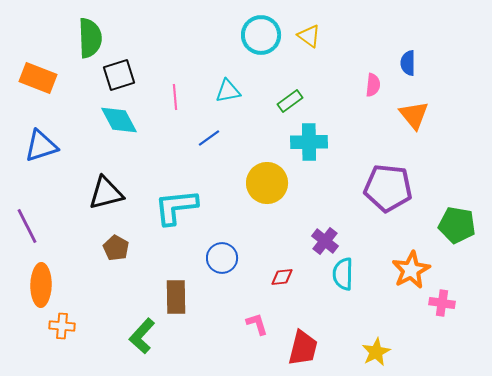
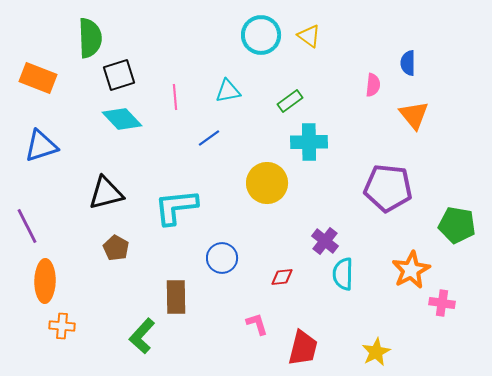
cyan diamond: moved 3 px right, 1 px up; rotated 15 degrees counterclockwise
orange ellipse: moved 4 px right, 4 px up
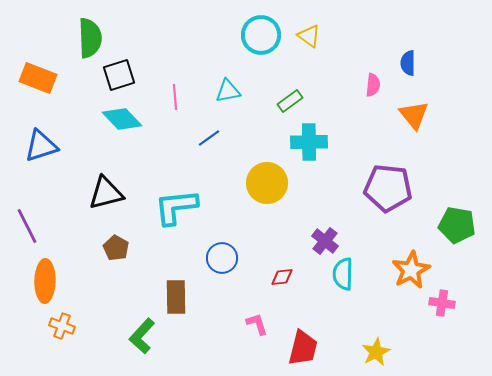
orange cross: rotated 15 degrees clockwise
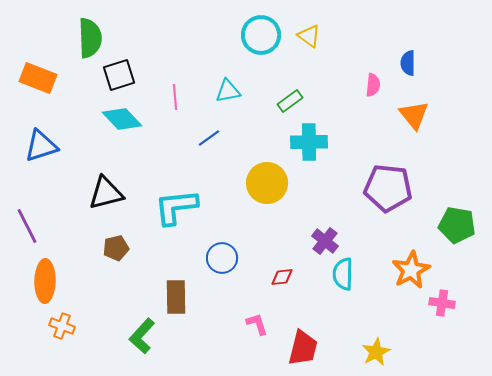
brown pentagon: rotated 30 degrees clockwise
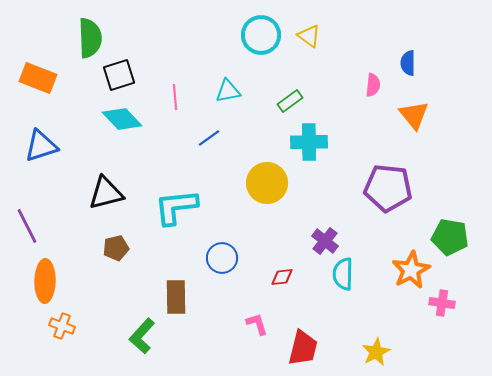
green pentagon: moved 7 px left, 12 px down
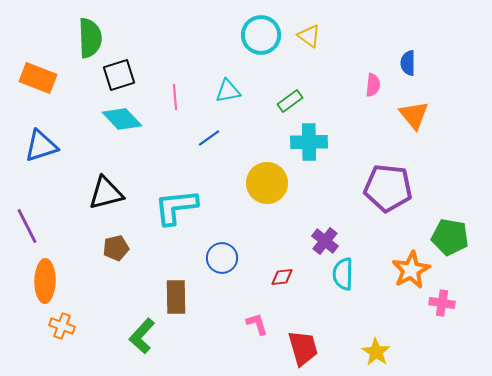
red trapezoid: rotated 30 degrees counterclockwise
yellow star: rotated 12 degrees counterclockwise
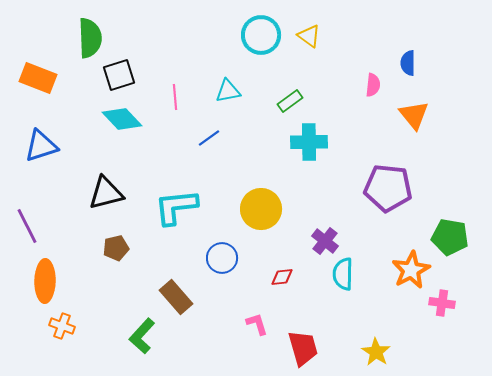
yellow circle: moved 6 px left, 26 px down
brown rectangle: rotated 40 degrees counterclockwise
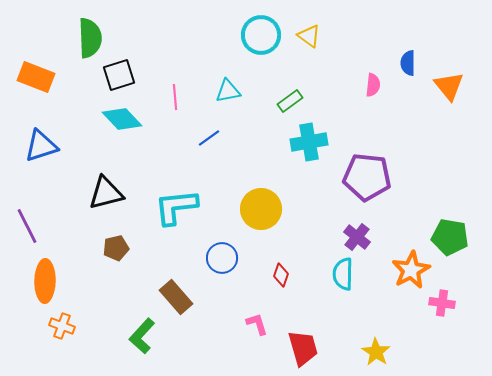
orange rectangle: moved 2 px left, 1 px up
orange triangle: moved 35 px right, 29 px up
cyan cross: rotated 9 degrees counterclockwise
purple pentagon: moved 21 px left, 11 px up
purple cross: moved 32 px right, 4 px up
red diamond: moved 1 px left, 2 px up; rotated 65 degrees counterclockwise
